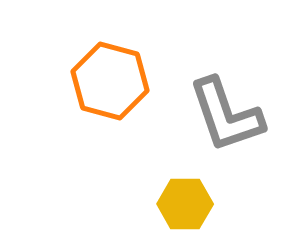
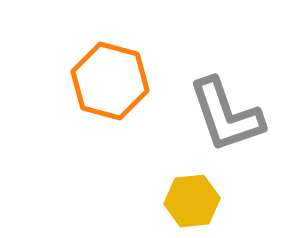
yellow hexagon: moved 7 px right, 3 px up; rotated 6 degrees counterclockwise
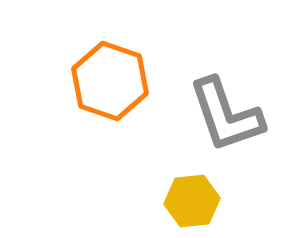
orange hexagon: rotated 4 degrees clockwise
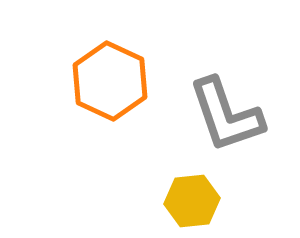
orange hexagon: rotated 6 degrees clockwise
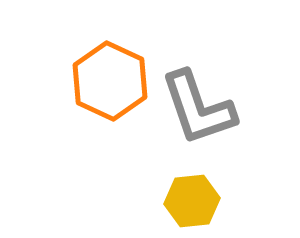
gray L-shape: moved 28 px left, 7 px up
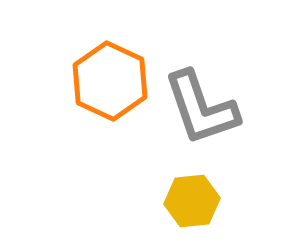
gray L-shape: moved 3 px right
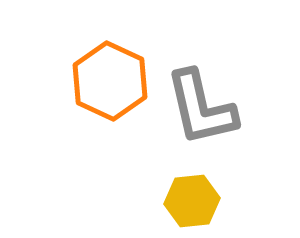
gray L-shape: rotated 6 degrees clockwise
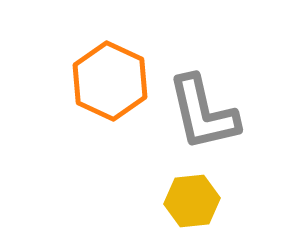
gray L-shape: moved 2 px right, 5 px down
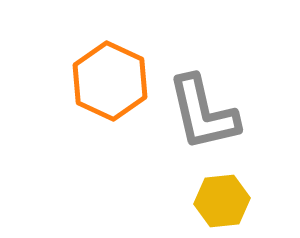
yellow hexagon: moved 30 px right
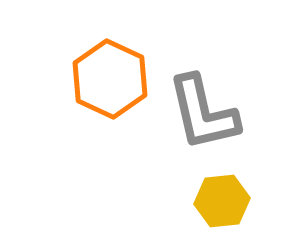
orange hexagon: moved 2 px up
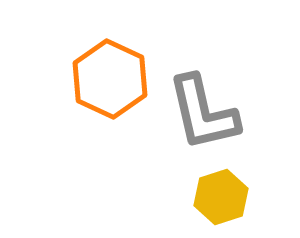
yellow hexagon: moved 1 px left, 4 px up; rotated 12 degrees counterclockwise
